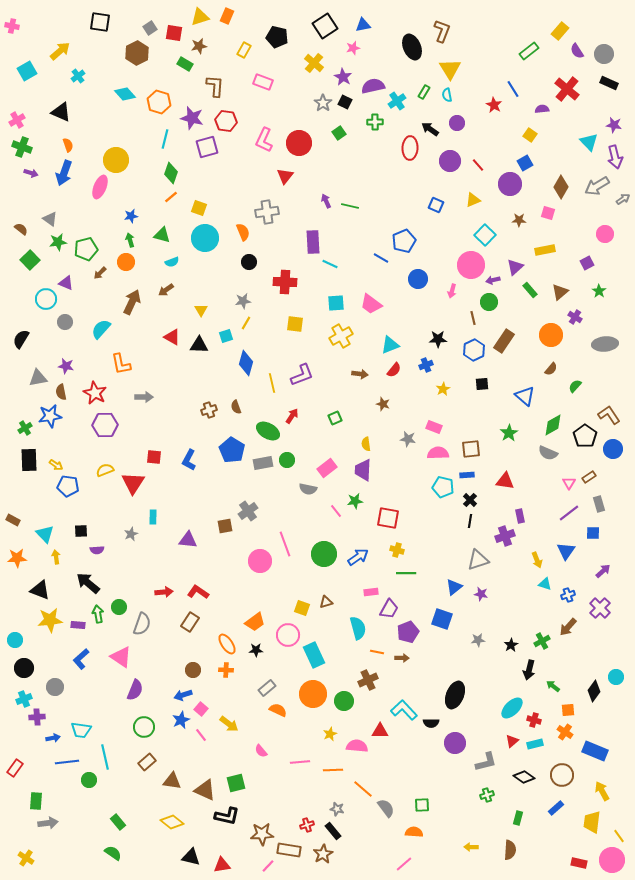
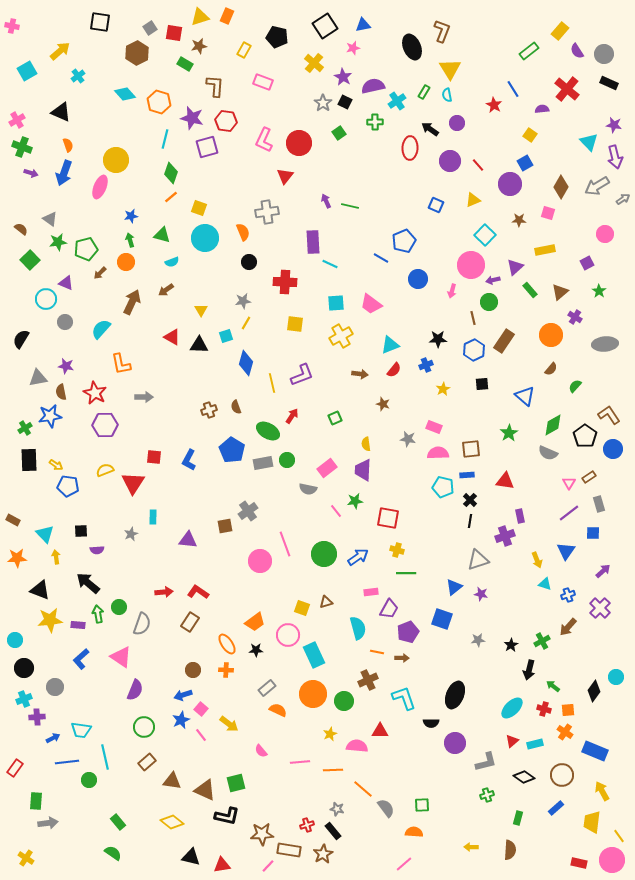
cyan L-shape at (404, 710): moved 12 px up; rotated 24 degrees clockwise
red cross at (534, 720): moved 10 px right, 11 px up
blue arrow at (53, 738): rotated 16 degrees counterclockwise
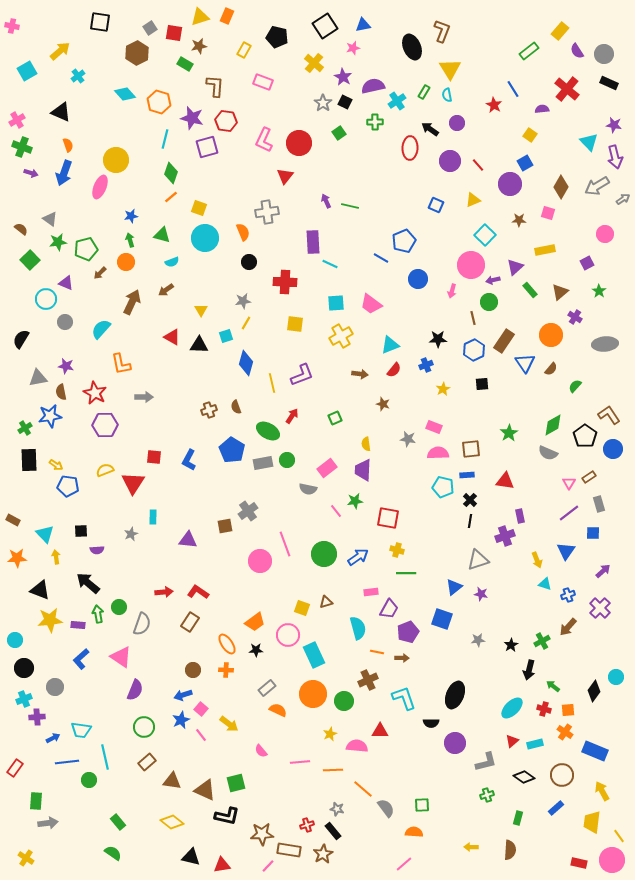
blue triangle at (525, 396): moved 33 px up; rotated 15 degrees clockwise
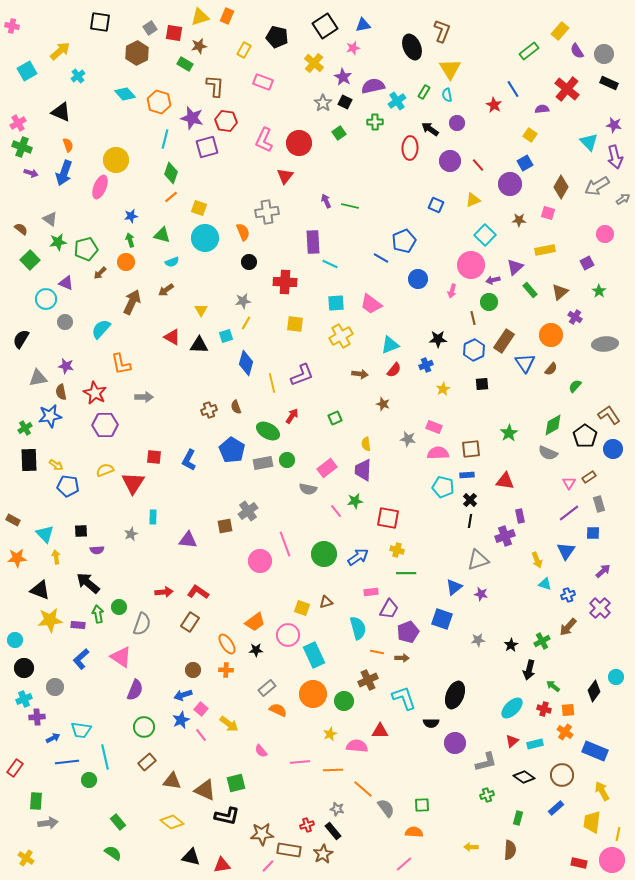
pink cross at (17, 120): moved 1 px right, 3 px down
yellow line at (619, 836): moved 1 px left, 2 px up; rotated 48 degrees clockwise
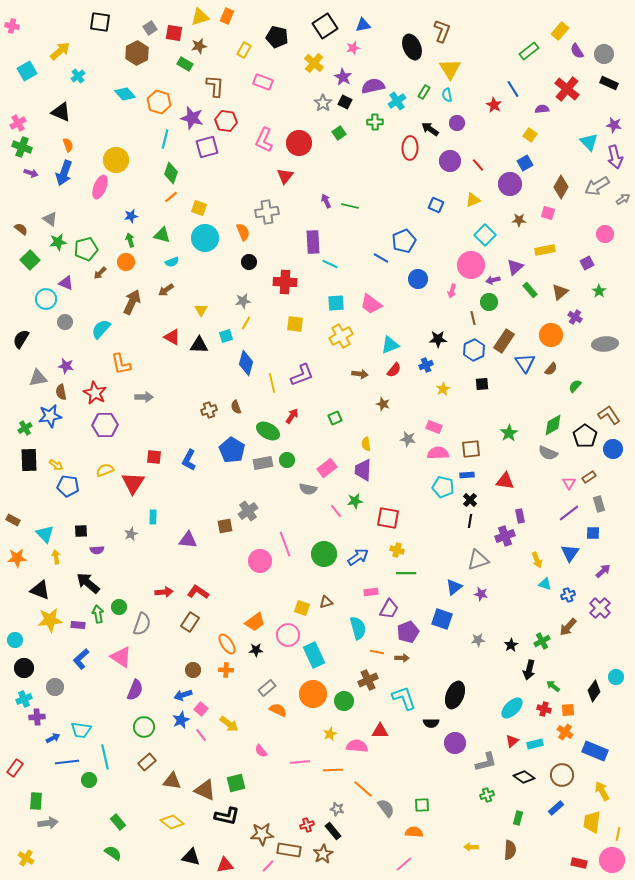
blue triangle at (566, 551): moved 4 px right, 2 px down
red triangle at (222, 865): moved 3 px right
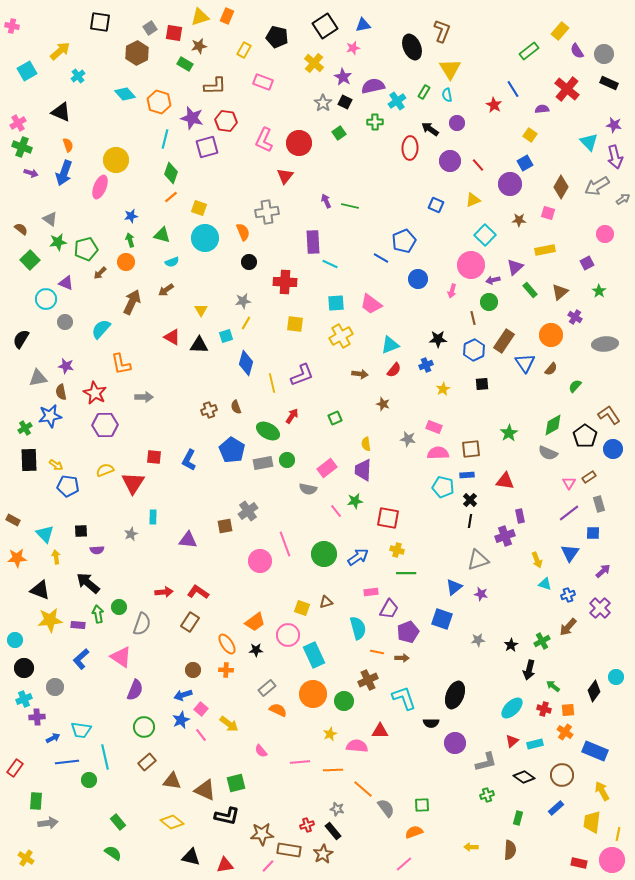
brown L-shape at (215, 86): rotated 85 degrees clockwise
orange semicircle at (414, 832): rotated 24 degrees counterclockwise
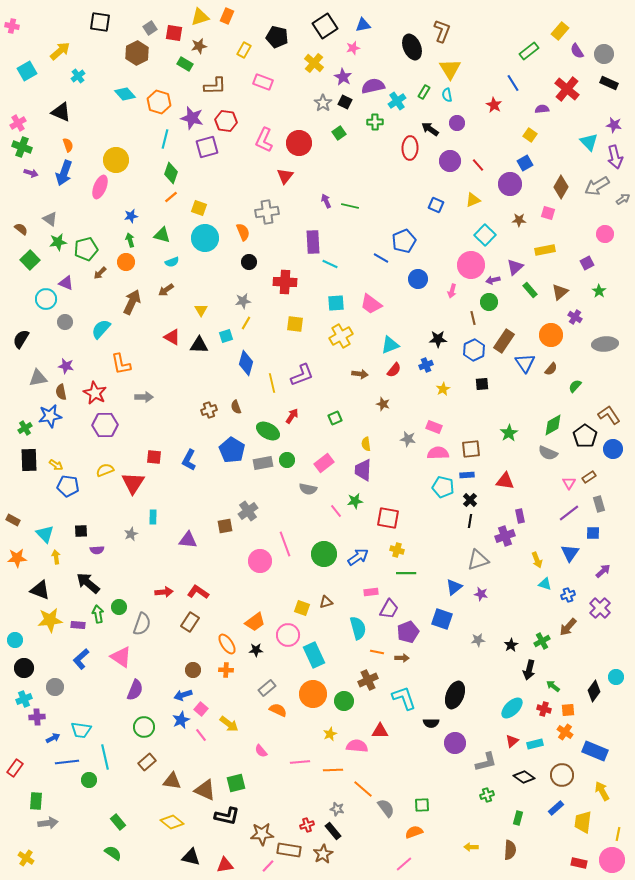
blue line at (513, 89): moved 6 px up
pink rectangle at (327, 468): moved 3 px left, 5 px up
yellow trapezoid at (592, 822): moved 9 px left
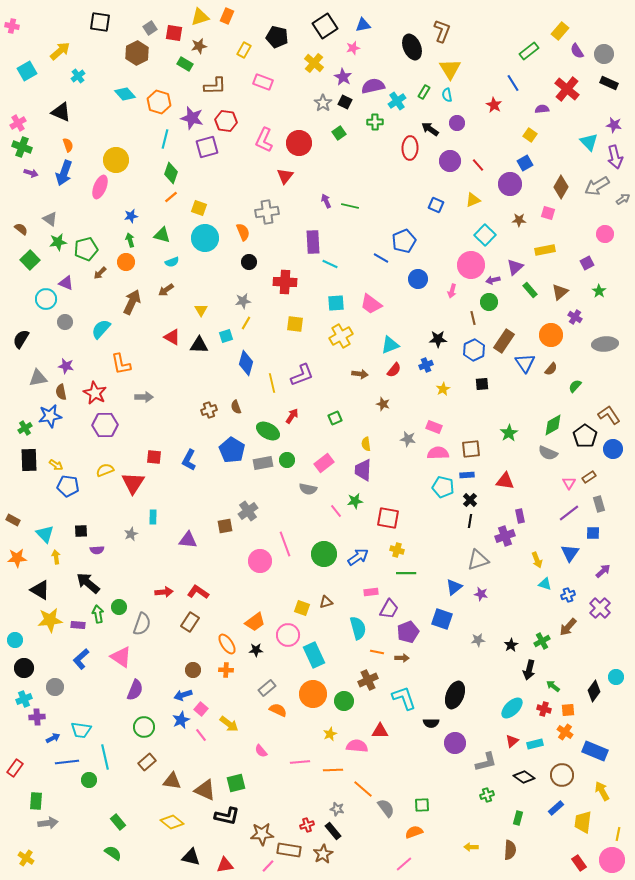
black triangle at (40, 590): rotated 10 degrees clockwise
red rectangle at (579, 863): rotated 42 degrees clockwise
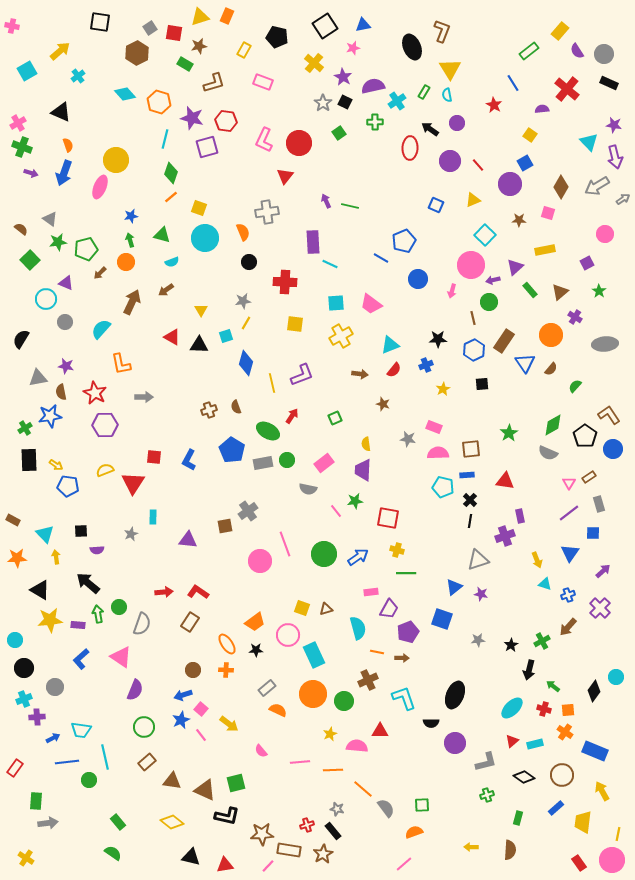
brown L-shape at (215, 86): moved 1 px left, 3 px up; rotated 15 degrees counterclockwise
brown triangle at (326, 602): moved 7 px down
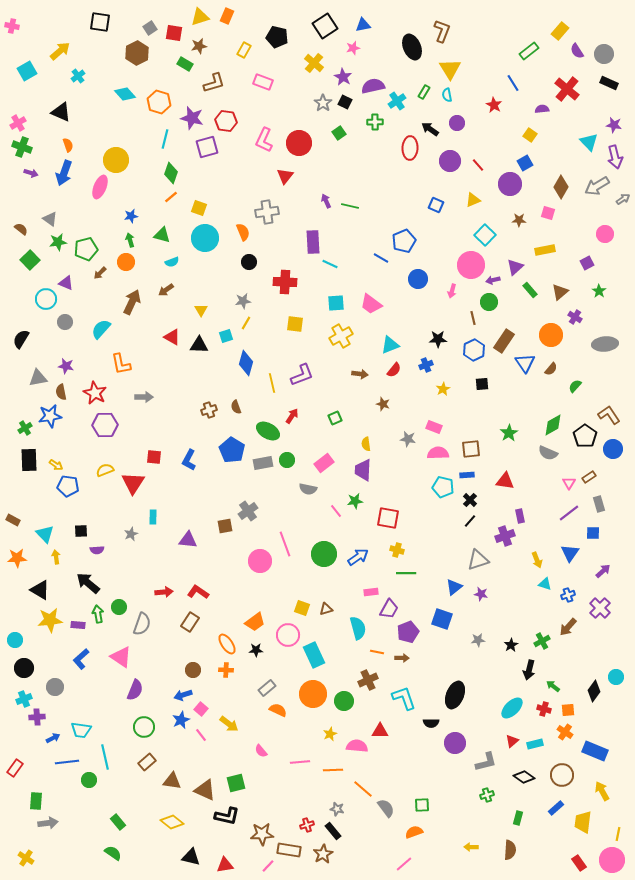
black line at (470, 521): rotated 32 degrees clockwise
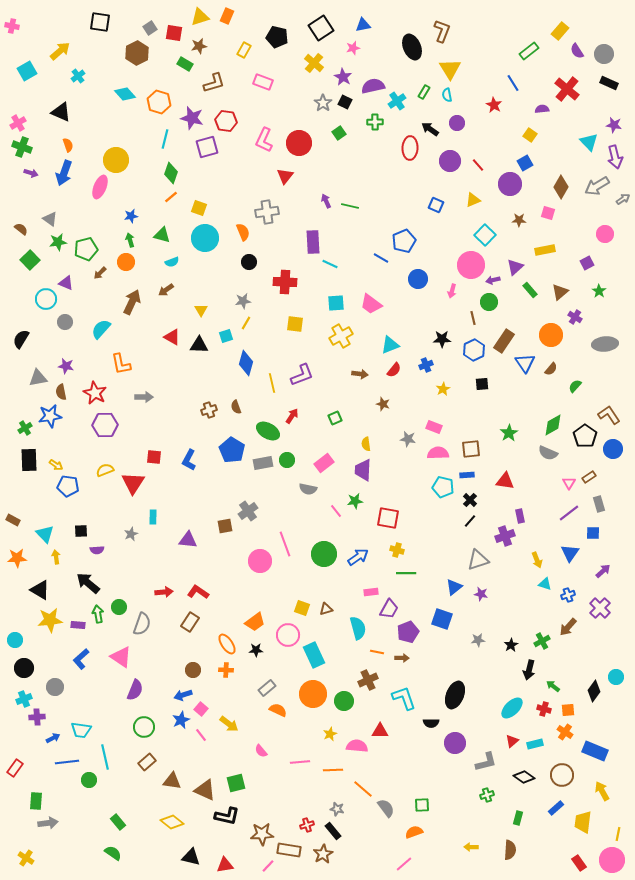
black square at (325, 26): moved 4 px left, 2 px down
black star at (438, 339): moved 4 px right
